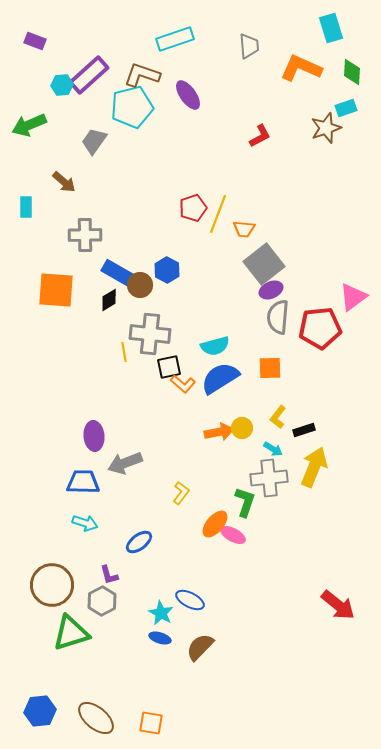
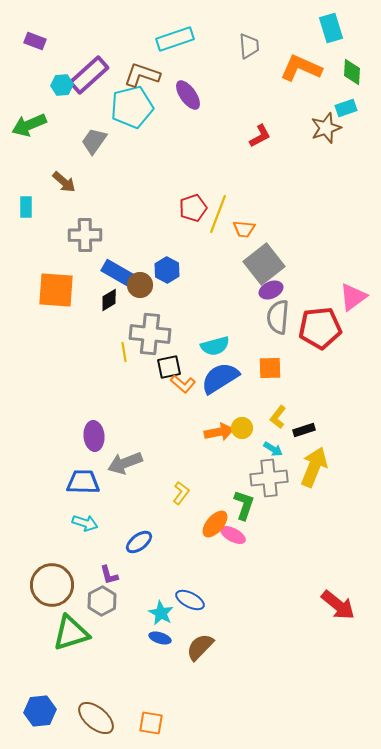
green L-shape at (245, 502): moved 1 px left, 3 px down
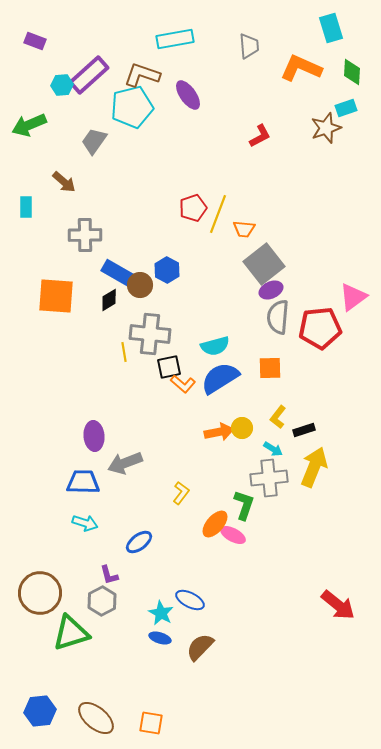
cyan rectangle at (175, 39): rotated 9 degrees clockwise
orange square at (56, 290): moved 6 px down
brown circle at (52, 585): moved 12 px left, 8 px down
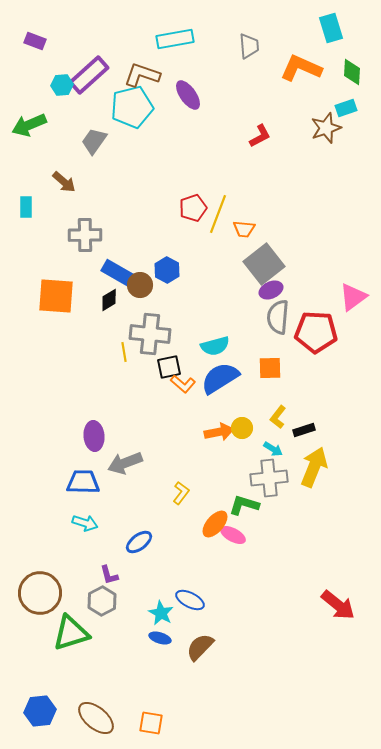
red pentagon at (320, 328): moved 4 px left, 4 px down; rotated 9 degrees clockwise
green L-shape at (244, 505): rotated 92 degrees counterclockwise
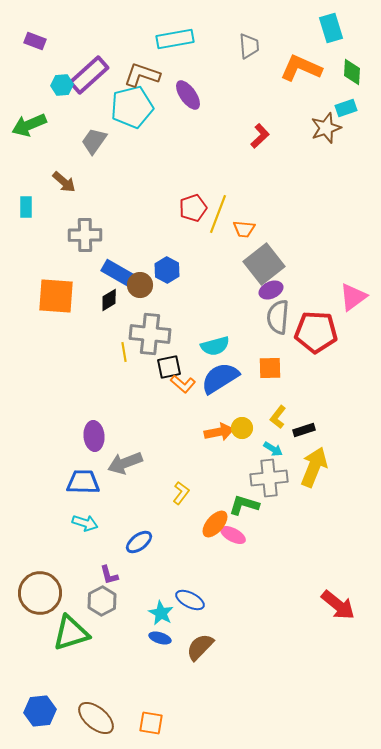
red L-shape at (260, 136): rotated 15 degrees counterclockwise
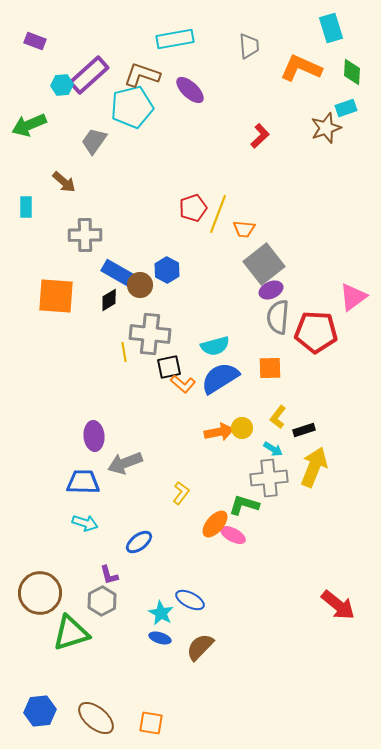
purple ellipse at (188, 95): moved 2 px right, 5 px up; rotated 12 degrees counterclockwise
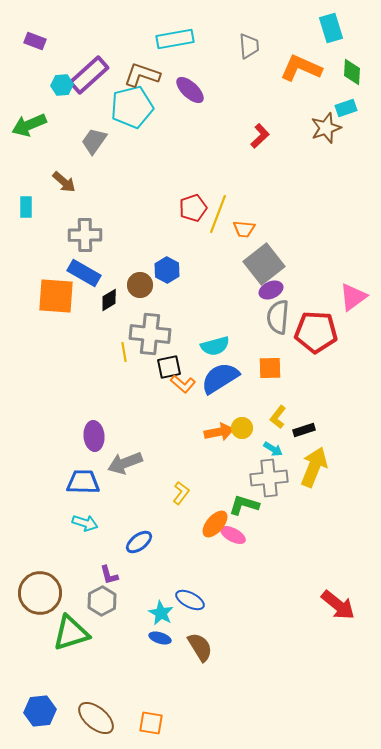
blue rectangle at (118, 273): moved 34 px left
brown semicircle at (200, 647): rotated 104 degrees clockwise
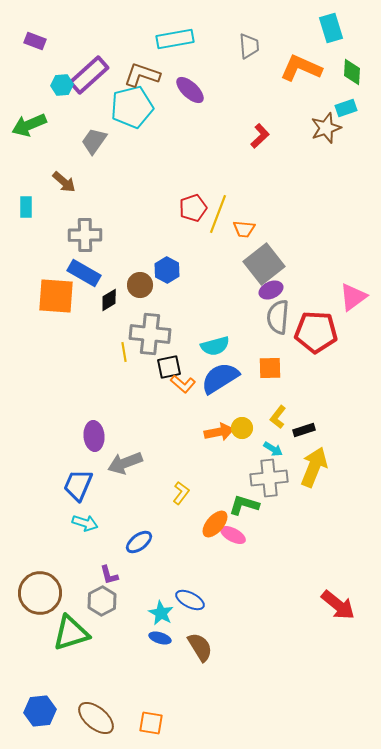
blue trapezoid at (83, 482): moved 5 px left, 3 px down; rotated 68 degrees counterclockwise
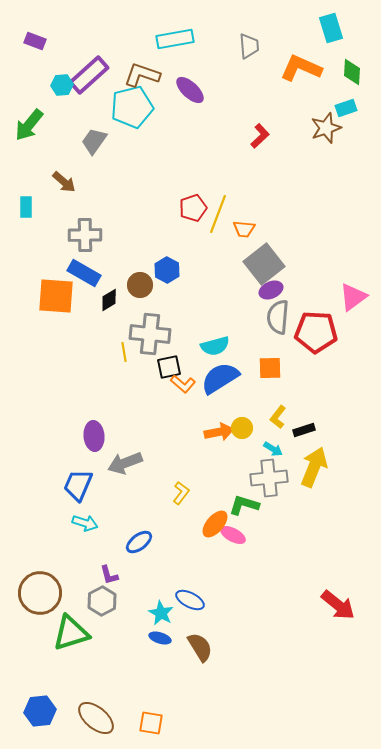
green arrow at (29, 125): rotated 28 degrees counterclockwise
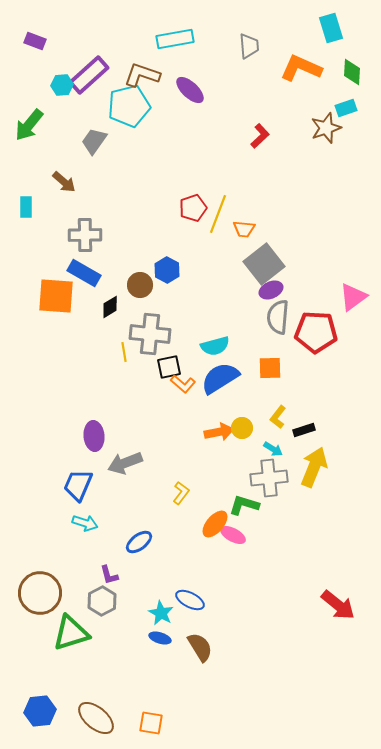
cyan pentagon at (132, 107): moved 3 px left, 1 px up
black diamond at (109, 300): moved 1 px right, 7 px down
